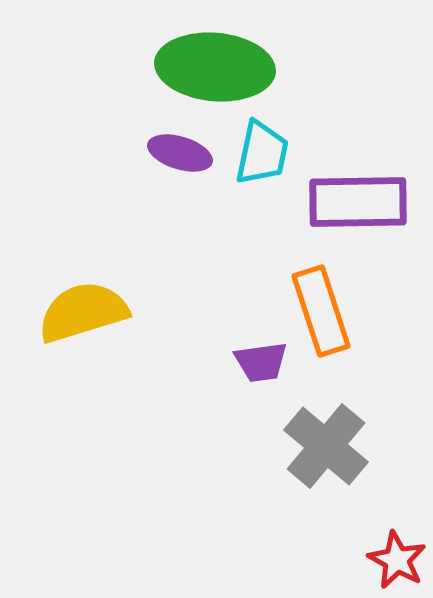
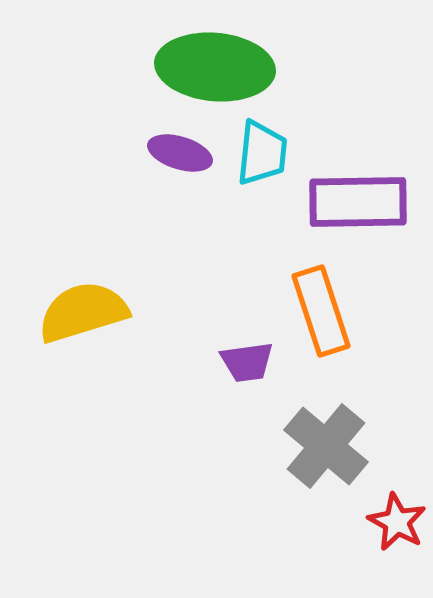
cyan trapezoid: rotated 6 degrees counterclockwise
purple trapezoid: moved 14 px left
red star: moved 38 px up
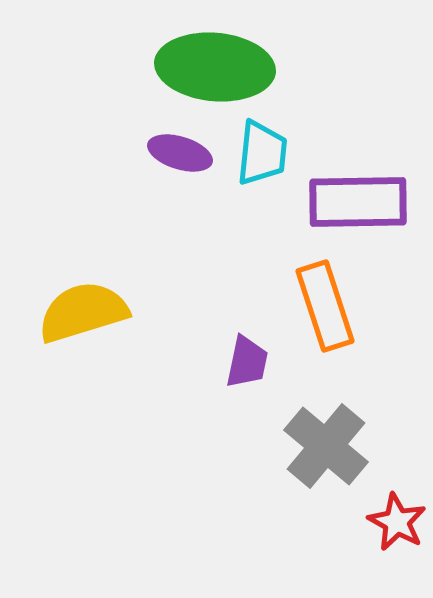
orange rectangle: moved 4 px right, 5 px up
purple trapezoid: rotated 70 degrees counterclockwise
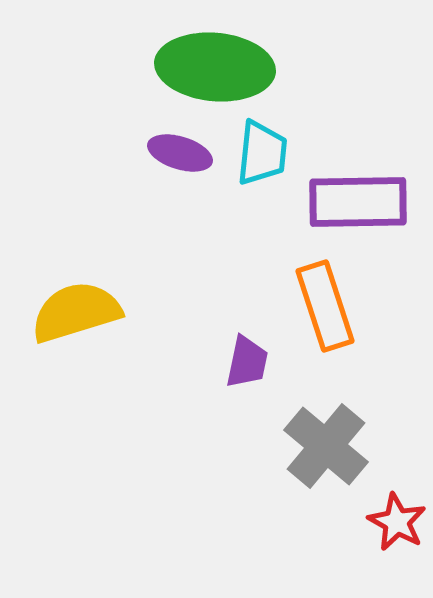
yellow semicircle: moved 7 px left
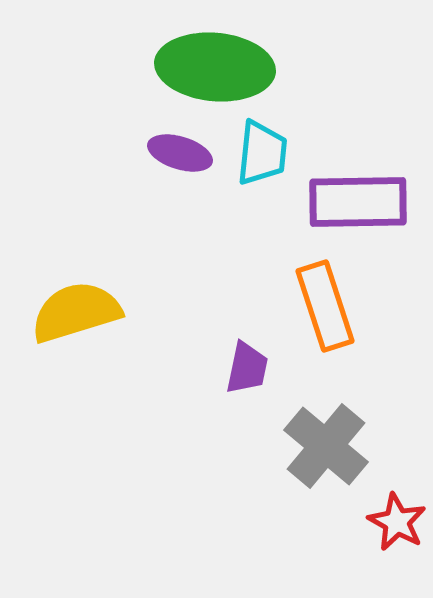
purple trapezoid: moved 6 px down
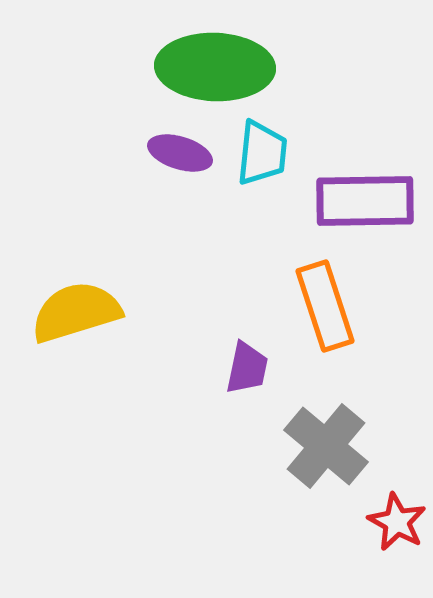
green ellipse: rotated 3 degrees counterclockwise
purple rectangle: moved 7 px right, 1 px up
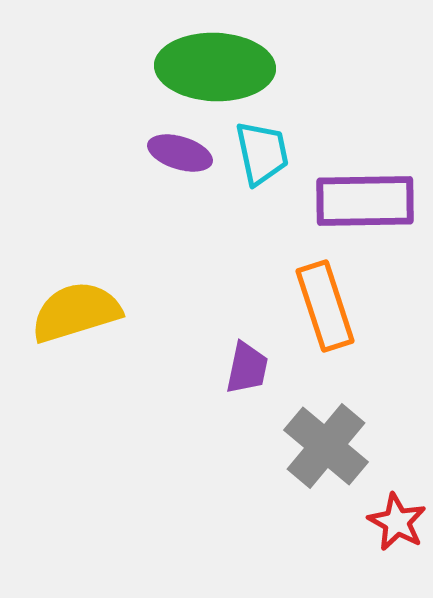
cyan trapezoid: rotated 18 degrees counterclockwise
